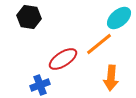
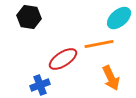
orange line: rotated 28 degrees clockwise
orange arrow: rotated 30 degrees counterclockwise
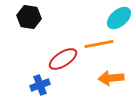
orange arrow: rotated 110 degrees clockwise
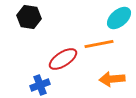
orange arrow: moved 1 px right, 1 px down
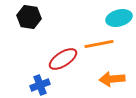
cyan ellipse: rotated 25 degrees clockwise
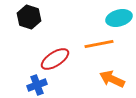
black hexagon: rotated 10 degrees clockwise
red ellipse: moved 8 px left
orange arrow: rotated 30 degrees clockwise
blue cross: moved 3 px left
